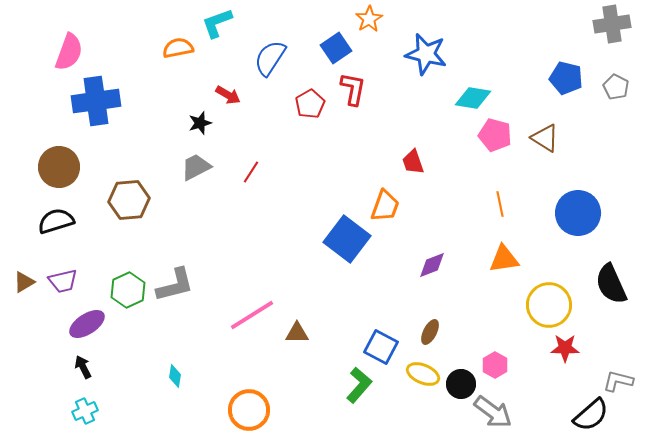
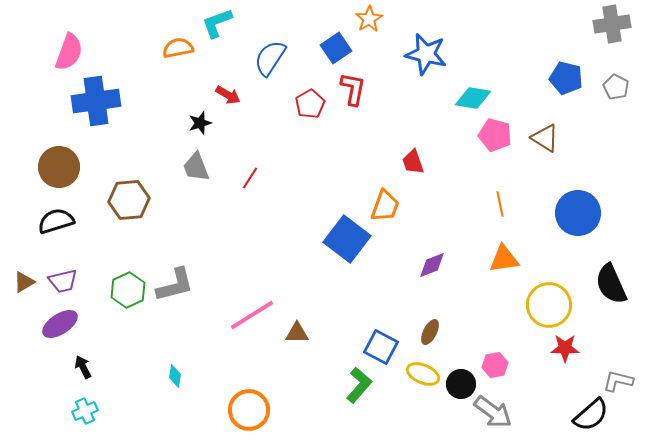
gray trapezoid at (196, 167): rotated 84 degrees counterclockwise
red line at (251, 172): moved 1 px left, 6 px down
purple ellipse at (87, 324): moved 27 px left
pink hexagon at (495, 365): rotated 20 degrees clockwise
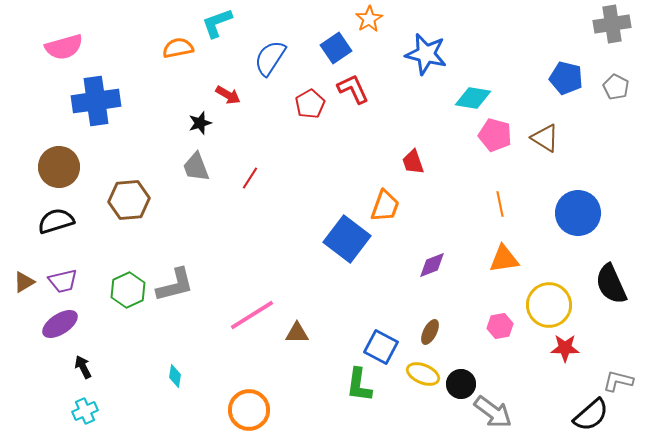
pink semicircle at (69, 52): moved 5 px left, 5 px up; rotated 54 degrees clockwise
red L-shape at (353, 89): rotated 36 degrees counterclockwise
pink hexagon at (495, 365): moved 5 px right, 39 px up
green L-shape at (359, 385): rotated 147 degrees clockwise
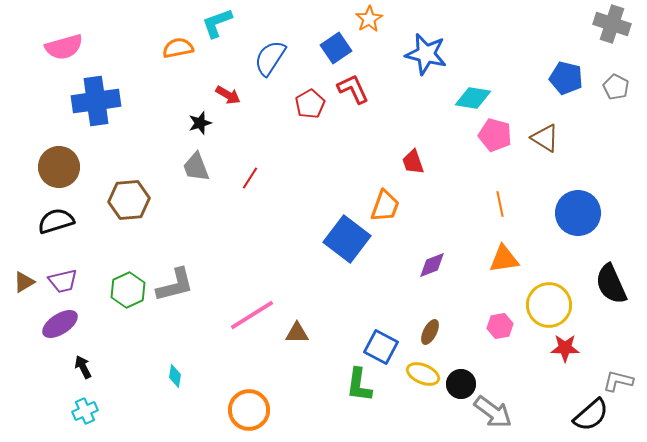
gray cross at (612, 24): rotated 27 degrees clockwise
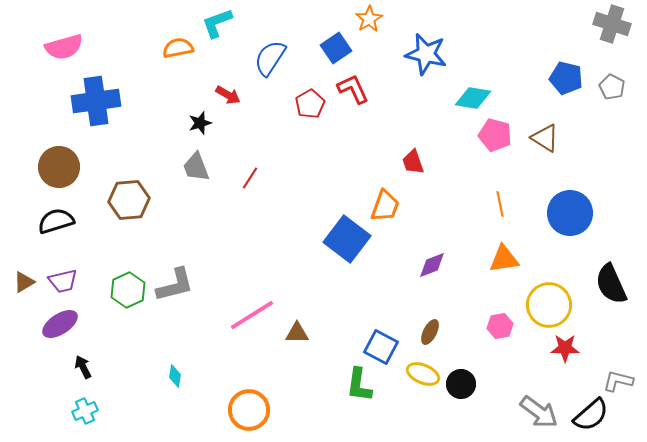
gray pentagon at (616, 87): moved 4 px left
blue circle at (578, 213): moved 8 px left
gray arrow at (493, 412): moved 46 px right
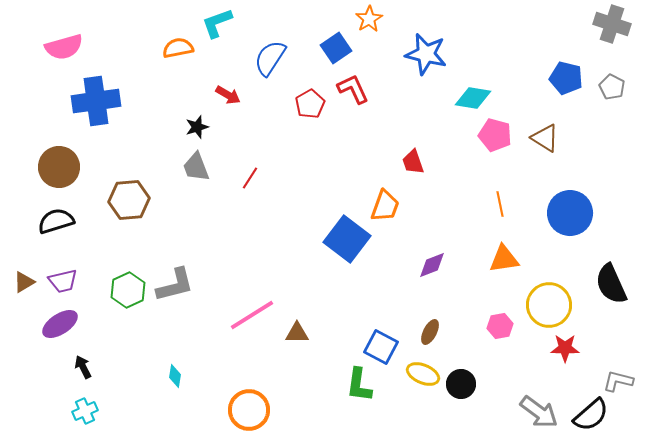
black star at (200, 123): moved 3 px left, 4 px down
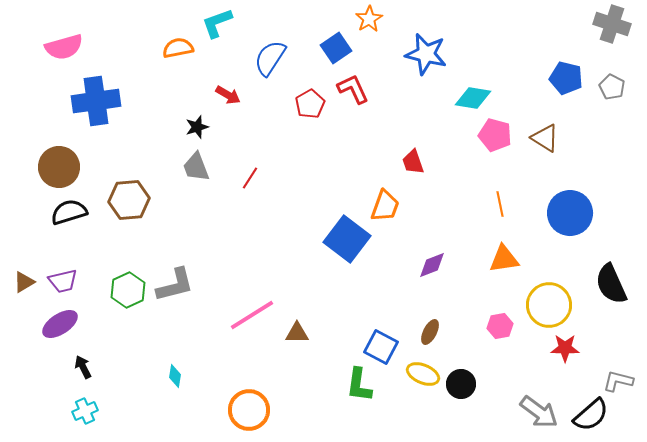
black semicircle at (56, 221): moved 13 px right, 9 px up
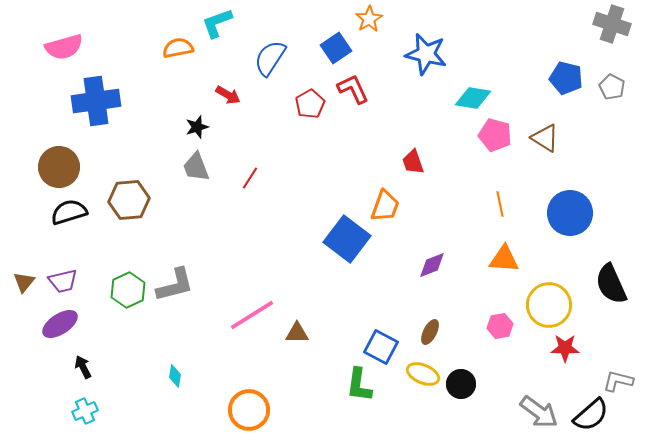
orange triangle at (504, 259): rotated 12 degrees clockwise
brown triangle at (24, 282): rotated 20 degrees counterclockwise
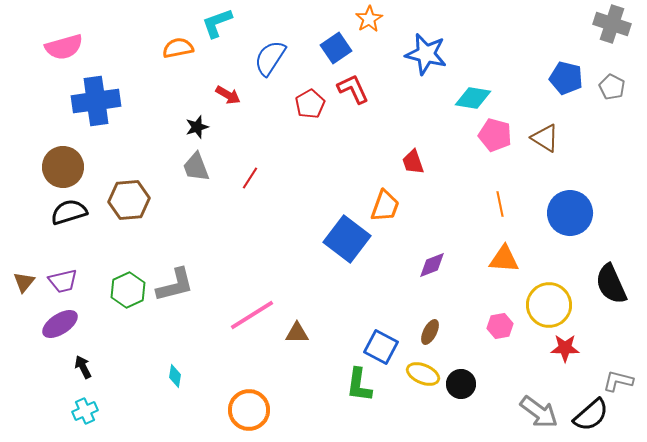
brown circle at (59, 167): moved 4 px right
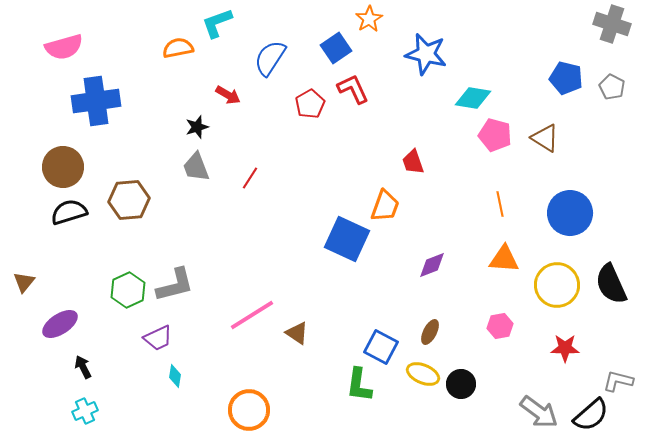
blue square at (347, 239): rotated 12 degrees counterclockwise
purple trapezoid at (63, 281): moved 95 px right, 57 px down; rotated 12 degrees counterclockwise
yellow circle at (549, 305): moved 8 px right, 20 px up
brown triangle at (297, 333): rotated 35 degrees clockwise
